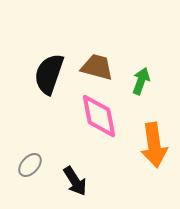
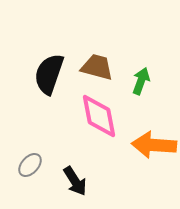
orange arrow: rotated 102 degrees clockwise
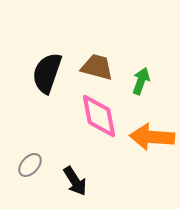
black semicircle: moved 2 px left, 1 px up
orange arrow: moved 2 px left, 8 px up
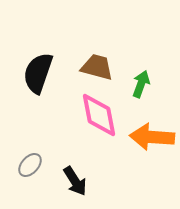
black semicircle: moved 9 px left
green arrow: moved 3 px down
pink diamond: moved 1 px up
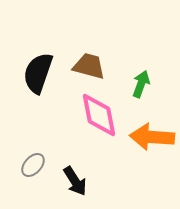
brown trapezoid: moved 8 px left, 1 px up
gray ellipse: moved 3 px right
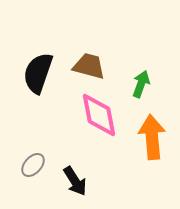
orange arrow: rotated 81 degrees clockwise
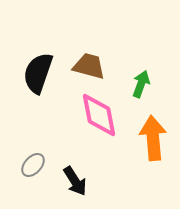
orange arrow: moved 1 px right, 1 px down
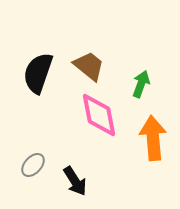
brown trapezoid: rotated 24 degrees clockwise
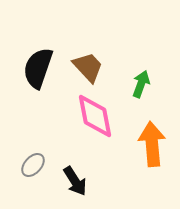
brown trapezoid: moved 1 px left, 1 px down; rotated 8 degrees clockwise
black semicircle: moved 5 px up
pink diamond: moved 4 px left, 1 px down
orange arrow: moved 1 px left, 6 px down
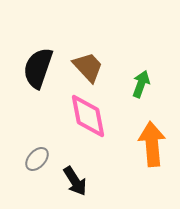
pink diamond: moved 7 px left
gray ellipse: moved 4 px right, 6 px up
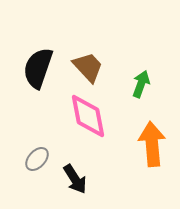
black arrow: moved 2 px up
